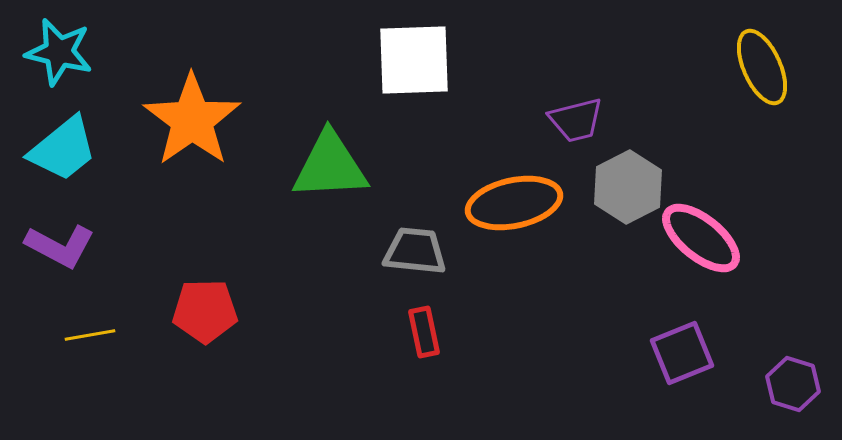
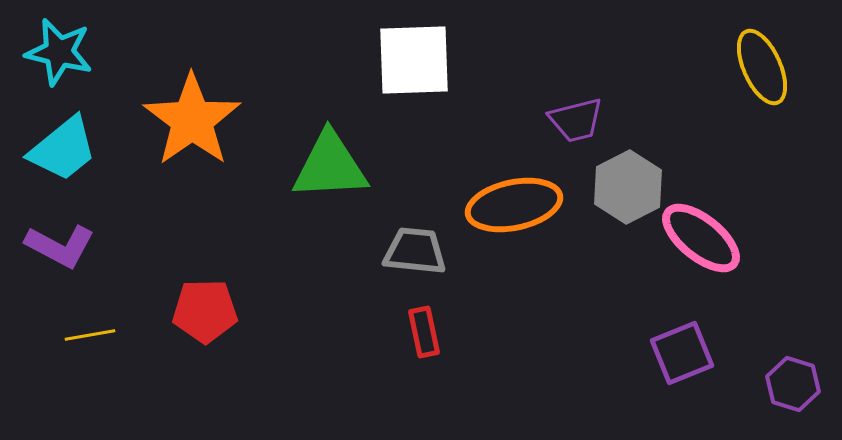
orange ellipse: moved 2 px down
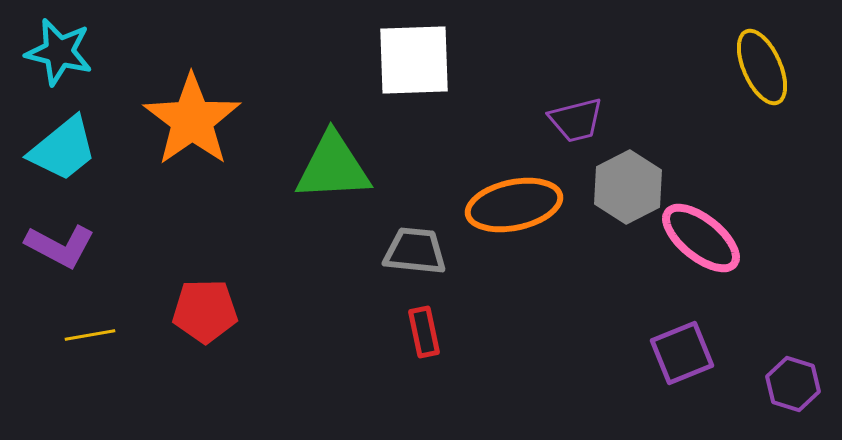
green triangle: moved 3 px right, 1 px down
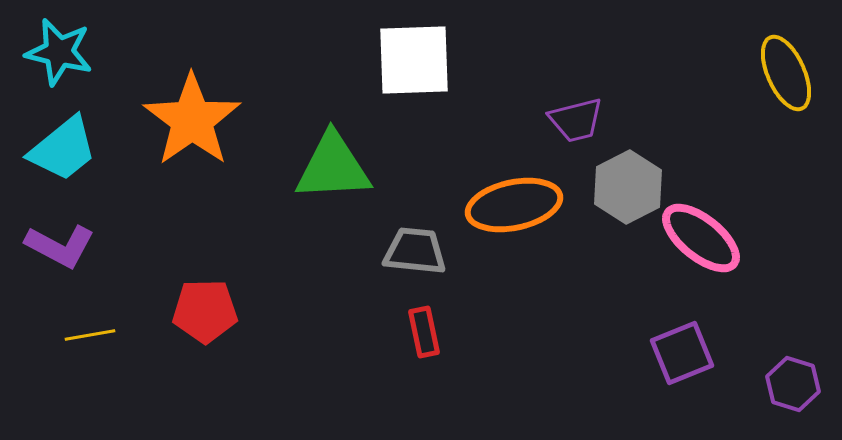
yellow ellipse: moved 24 px right, 6 px down
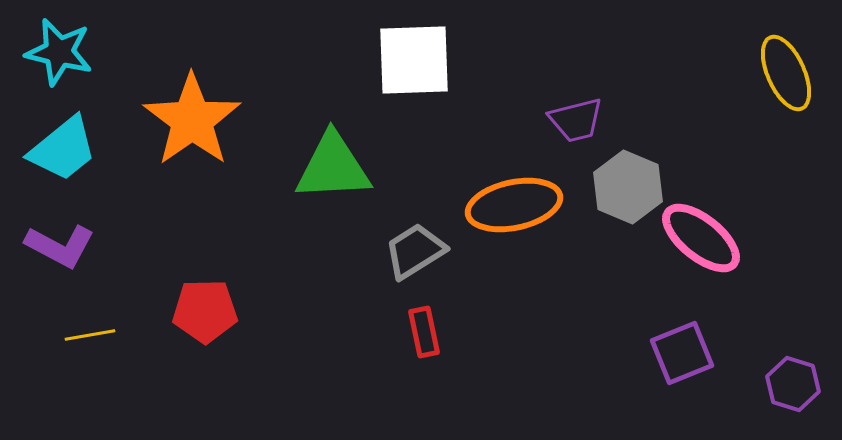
gray hexagon: rotated 10 degrees counterclockwise
gray trapezoid: rotated 38 degrees counterclockwise
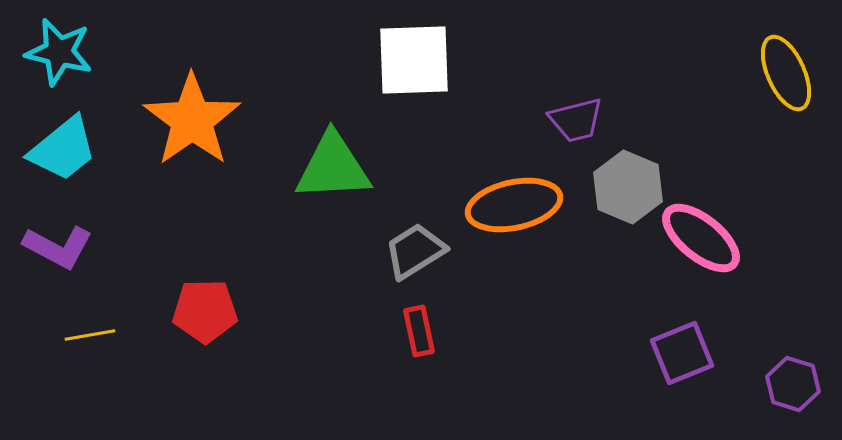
purple L-shape: moved 2 px left, 1 px down
red rectangle: moved 5 px left, 1 px up
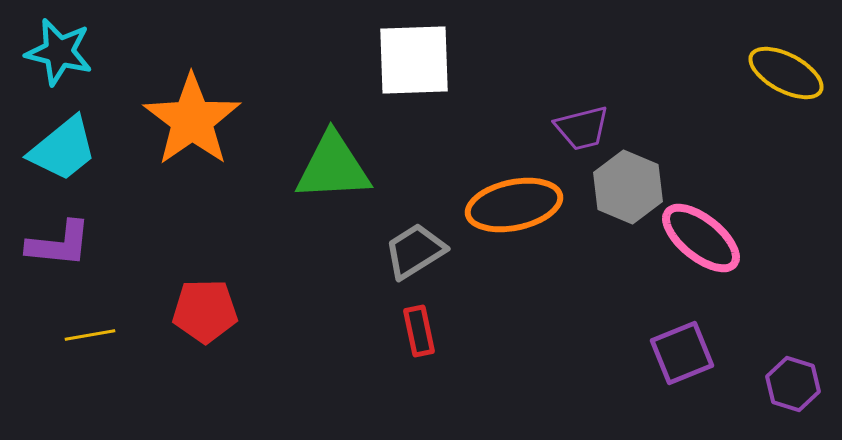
yellow ellipse: rotated 38 degrees counterclockwise
purple trapezoid: moved 6 px right, 8 px down
purple L-shape: moved 1 px right, 3 px up; rotated 22 degrees counterclockwise
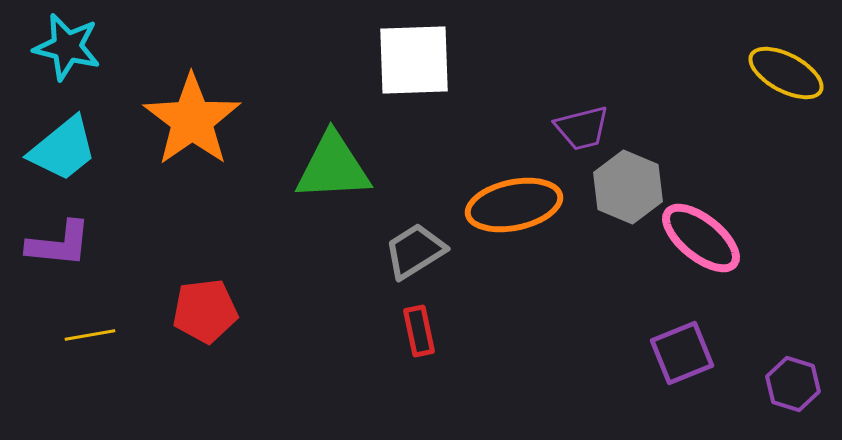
cyan star: moved 8 px right, 5 px up
red pentagon: rotated 6 degrees counterclockwise
